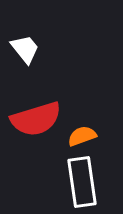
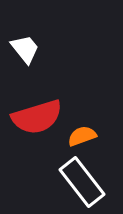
red semicircle: moved 1 px right, 2 px up
white rectangle: rotated 30 degrees counterclockwise
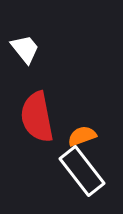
red semicircle: rotated 96 degrees clockwise
white rectangle: moved 11 px up
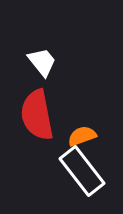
white trapezoid: moved 17 px right, 13 px down
red semicircle: moved 2 px up
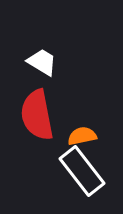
white trapezoid: rotated 20 degrees counterclockwise
orange semicircle: rotated 8 degrees clockwise
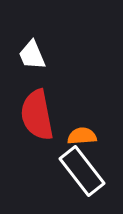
white trapezoid: moved 10 px left, 7 px up; rotated 144 degrees counterclockwise
orange semicircle: rotated 8 degrees clockwise
